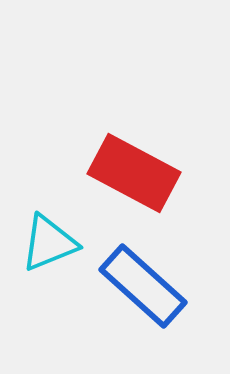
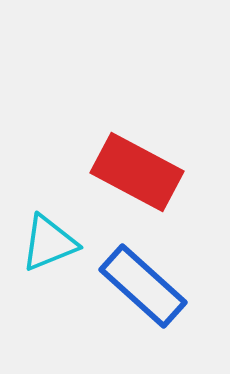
red rectangle: moved 3 px right, 1 px up
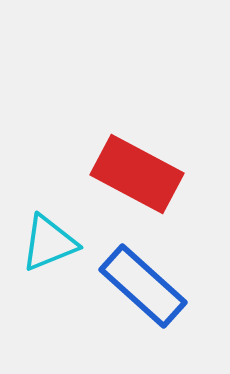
red rectangle: moved 2 px down
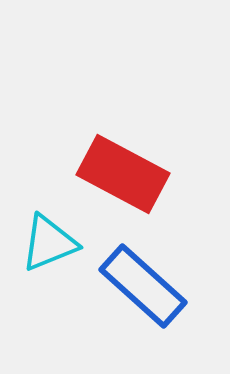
red rectangle: moved 14 px left
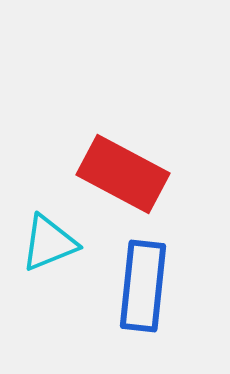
blue rectangle: rotated 54 degrees clockwise
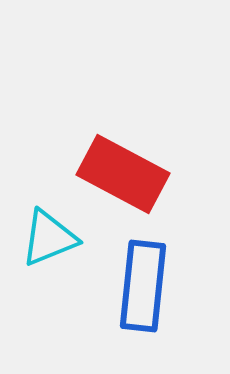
cyan triangle: moved 5 px up
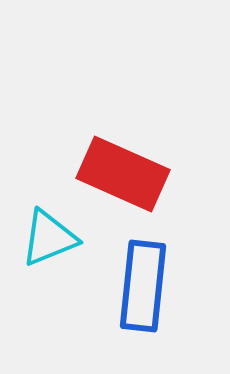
red rectangle: rotated 4 degrees counterclockwise
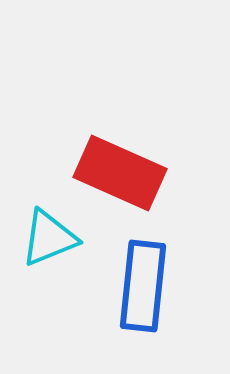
red rectangle: moved 3 px left, 1 px up
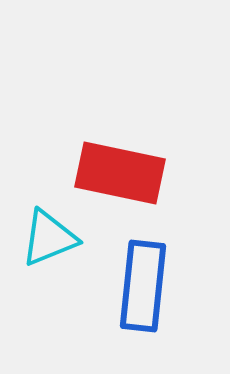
red rectangle: rotated 12 degrees counterclockwise
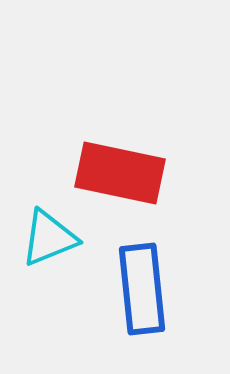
blue rectangle: moved 1 px left, 3 px down; rotated 12 degrees counterclockwise
